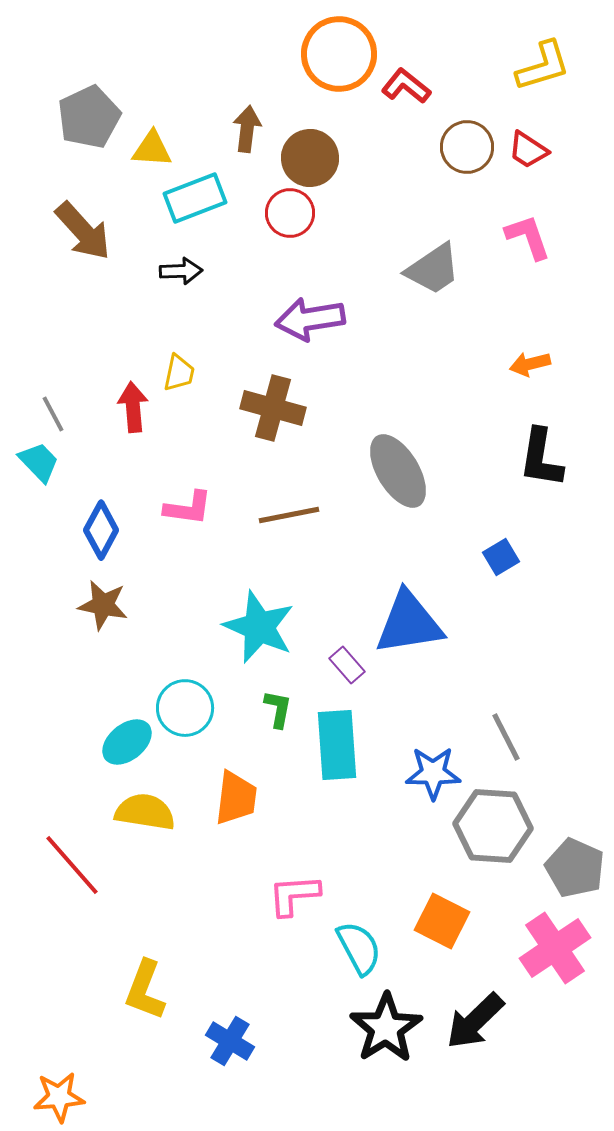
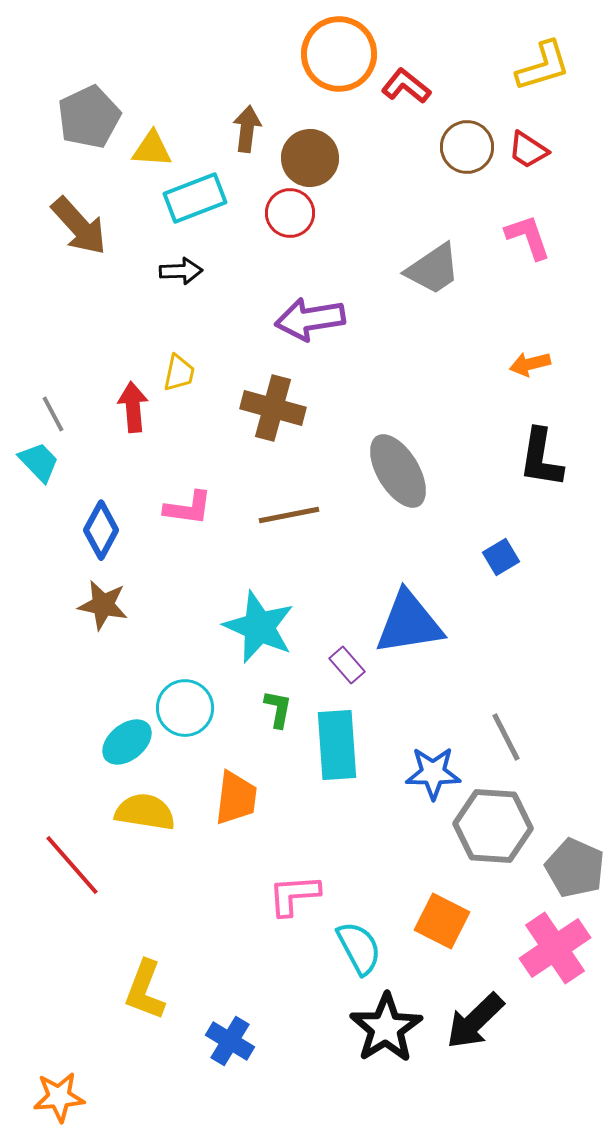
brown arrow at (83, 231): moved 4 px left, 5 px up
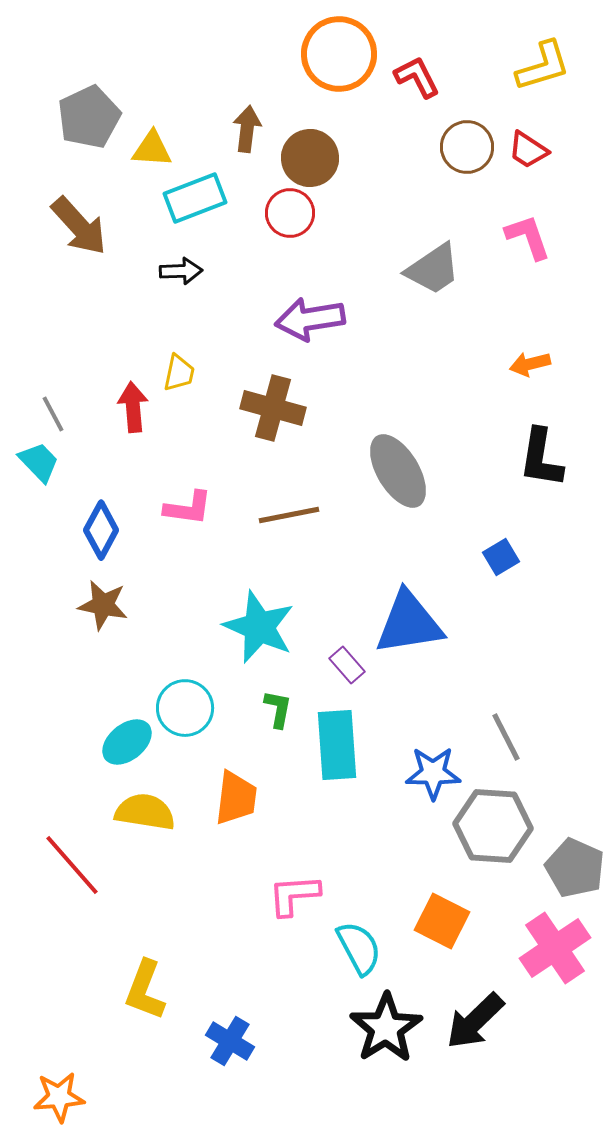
red L-shape at (406, 86): moved 11 px right, 9 px up; rotated 24 degrees clockwise
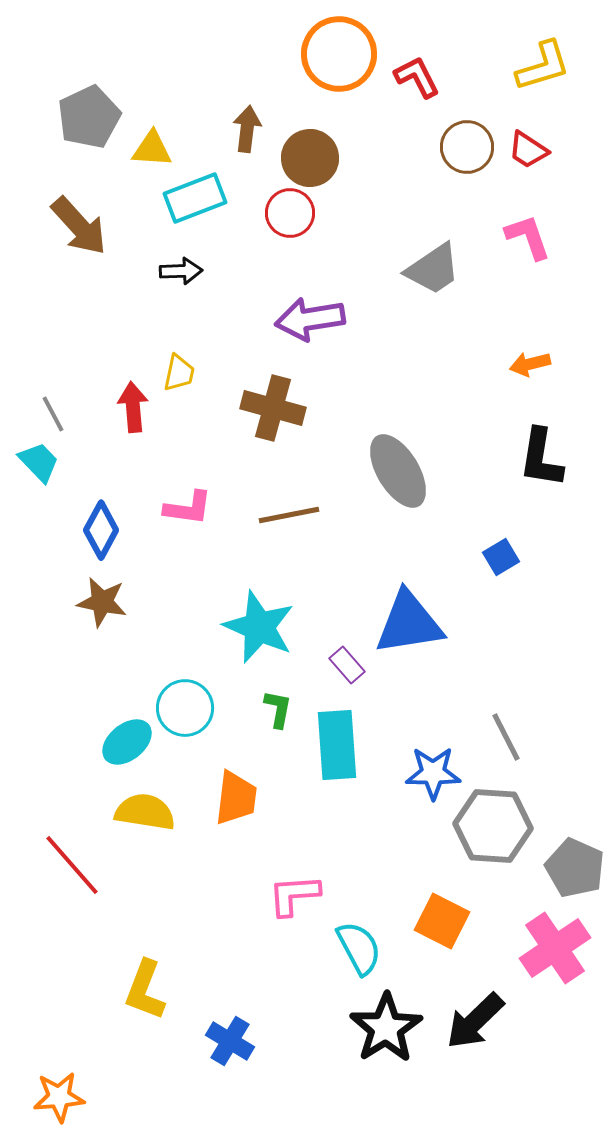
brown star at (103, 605): moved 1 px left, 3 px up
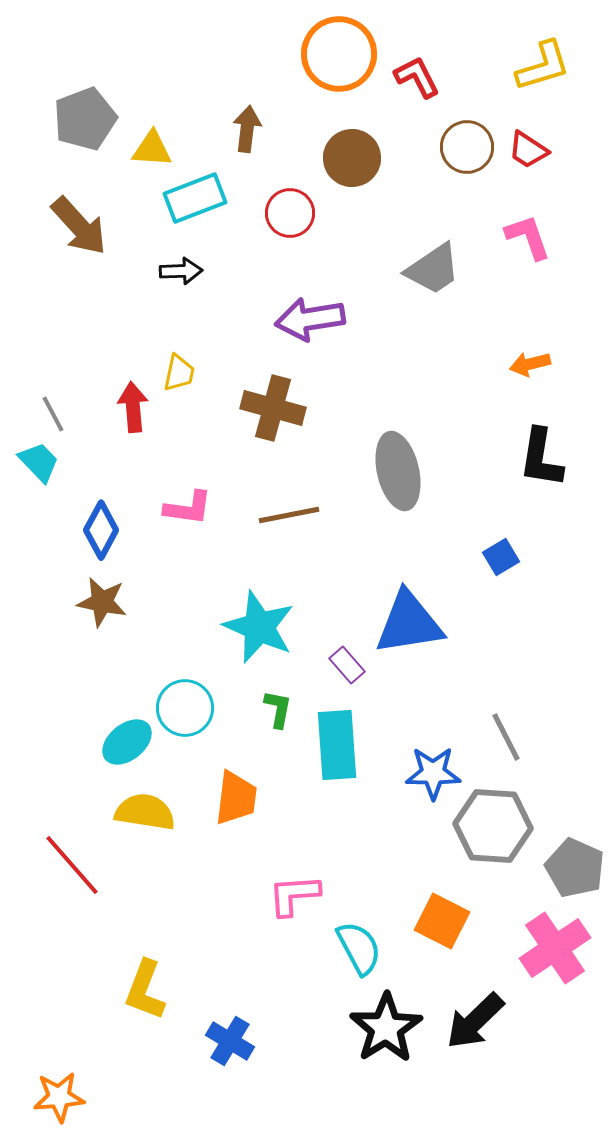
gray pentagon at (89, 117): moved 4 px left, 2 px down; rotated 4 degrees clockwise
brown circle at (310, 158): moved 42 px right
gray ellipse at (398, 471): rotated 18 degrees clockwise
